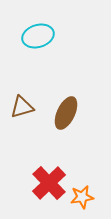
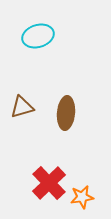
brown ellipse: rotated 20 degrees counterclockwise
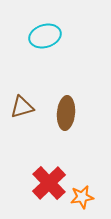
cyan ellipse: moved 7 px right
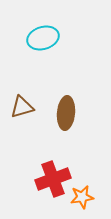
cyan ellipse: moved 2 px left, 2 px down
red cross: moved 4 px right, 4 px up; rotated 24 degrees clockwise
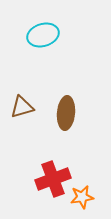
cyan ellipse: moved 3 px up
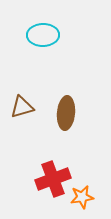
cyan ellipse: rotated 16 degrees clockwise
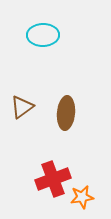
brown triangle: rotated 20 degrees counterclockwise
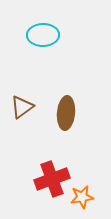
red cross: moved 1 px left
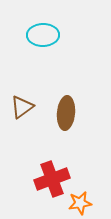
orange star: moved 2 px left, 6 px down
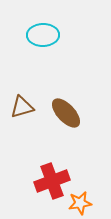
brown triangle: rotated 20 degrees clockwise
brown ellipse: rotated 48 degrees counterclockwise
red cross: moved 2 px down
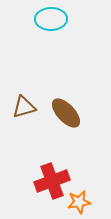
cyan ellipse: moved 8 px right, 16 px up
brown triangle: moved 2 px right
orange star: moved 1 px left, 1 px up
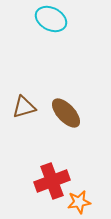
cyan ellipse: rotated 28 degrees clockwise
